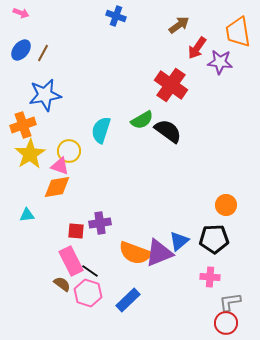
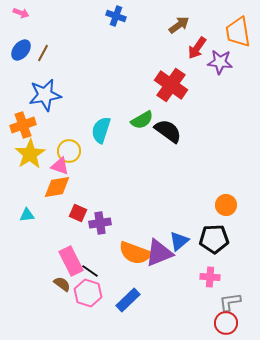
red square: moved 2 px right, 18 px up; rotated 18 degrees clockwise
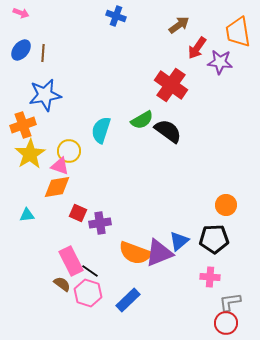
brown line: rotated 24 degrees counterclockwise
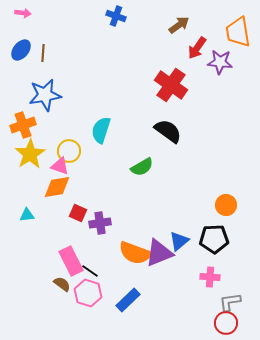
pink arrow: moved 2 px right; rotated 14 degrees counterclockwise
green semicircle: moved 47 px down
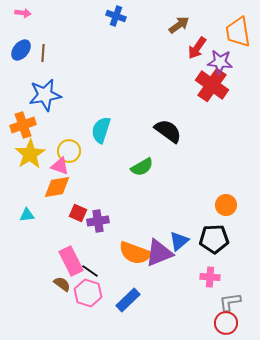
red cross: moved 41 px right
purple cross: moved 2 px left, 2 px up
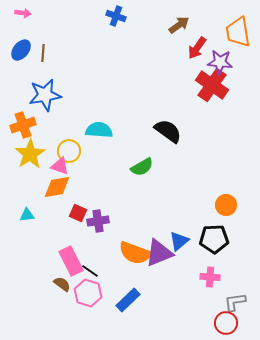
cyan semicircle: moved 2 px left; rotated 76 degrees clockwise
gray L-shape: moved 5 px right
